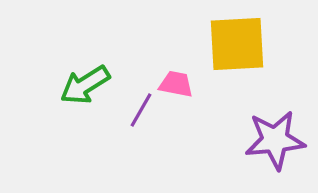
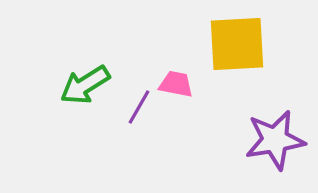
purple line: moved 2 px left, 3 px up
purple star: rotated 4 degrees counterclockwise
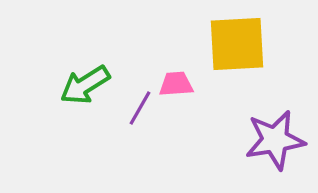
pink trapezoid: rotated 15 degrees counterclockwise
purple line: moved 1 px right, 1 px down
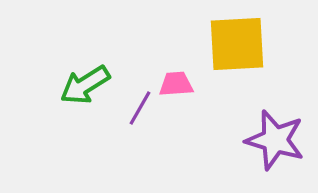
purple star: rotated 26 degrees clockwise
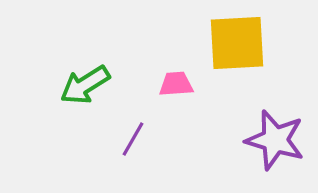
yellow square: moved 1 px up
purple line: moved 7 px left, 31 px down
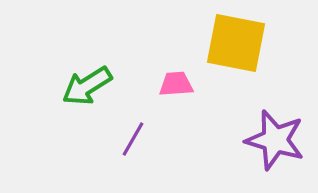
yellow square: moved 1 px left; rotated 14 degrees clockwise
green arrow: moved 2 px right, 1 px down
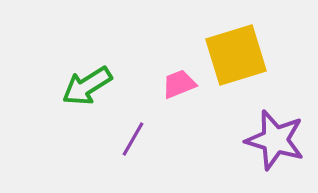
yellow square: moved 12 px down; rotated 28 degrees counterclockwise
pink trapezoid: moved 3 px right; rotated 18 degrees counterclockwise
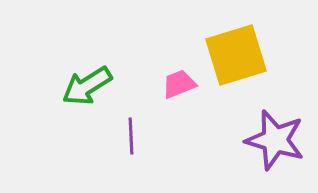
purple line: moved 2 px left, 3 px up; rotated 33 degrees counterclockwise
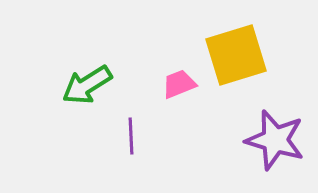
green arrow: moved 1 px up
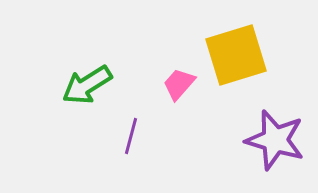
pink trapezoid: rotated 27 degrees counterclockwise
purple line: rotated 18 degrees clockwise
